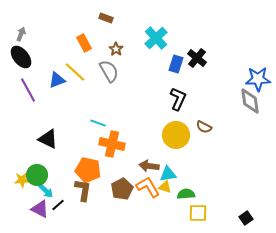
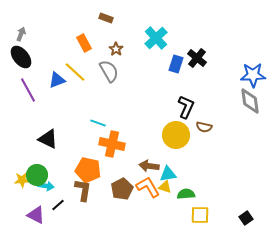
blue star: moved 5 px left, 4 px up
black L-shape: moved 8 px right, 8 px down
brown semicircle: rotated 14 degrees counterclockwise
cyan arrow: moved 5 px up; rotated 35 degrees counterclockwise
purple triangle: moved 4 px left, 6 px down
yellow square: moved 2 px right, 2 px down
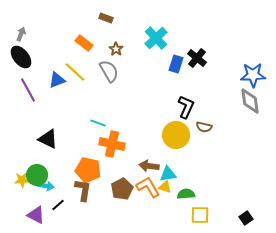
orange rectangle: rotated 24 degrees counterclockwise
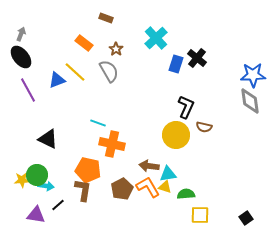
purple triangle: rotated 18 degrees counterclockwise
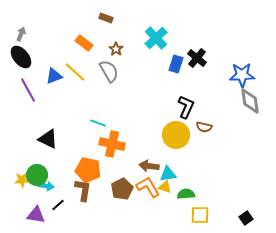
blue star: moved 11 px left
blue triangle: moved 3 px left, 4 px up
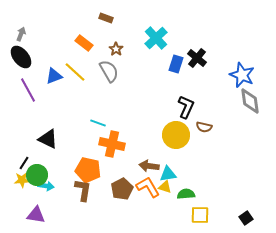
blue star: rotated 25 degrees clockwise
black line: moved 34 px left, 42 px up; rotated 16 degrees counterclockwise
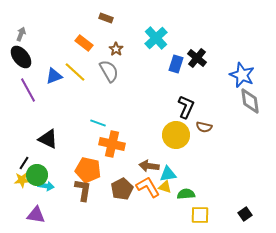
black square: moved 1 px left, 4 px up
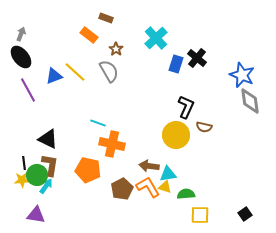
orange rectangle: moved 5 px right, 8 px up
black line: rotated 40 degrees counterclockwise
cyan arrow: rotated 63 degrees counterclockwise
brown L-shape: moved 33 px left, 25 px up
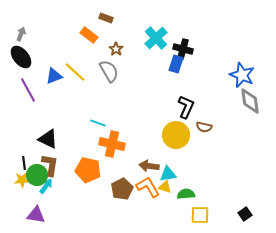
black cross: moved 14 px left, 9 px up; rotated 24 degrees counterclockwise
